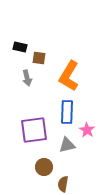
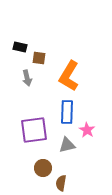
brown circle: moved 1 px left, 1 px down
brown semicircle: moved 2 px left, 1 px up
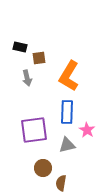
brown square: rotated 16 degrees counterclockwise
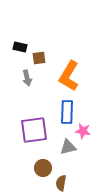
pink star: moved 4 px left, 1 px down; rotated 21 degrees counterclockwise
gray triangle: moved 1 px right, 2 px down
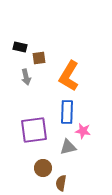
gray arrow: moved 1 px left, 1 px up
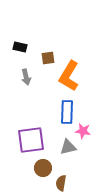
brown square: moved 9 px right
purple square: moved 3 px left, 10 px down
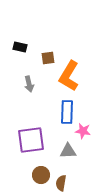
gray arrow: moved 3 px right, 7 px down
gray triangle: moved 4 px down; rotated 12 degrees clockwise
brown circle: moved 2 px left, 7 px down
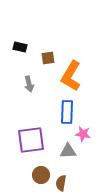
orange L-shape: moved 2 px right
pink star: moved 3 px down
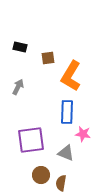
gray arrow: moved 11 px left, 3 px down; rotated 140 degrees counterclockwise
gray triangle: moved 2 px left, 2 px down; rotated 24 degrees clockwise
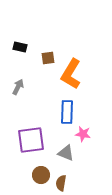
orange L-shape: moved 2 px up
